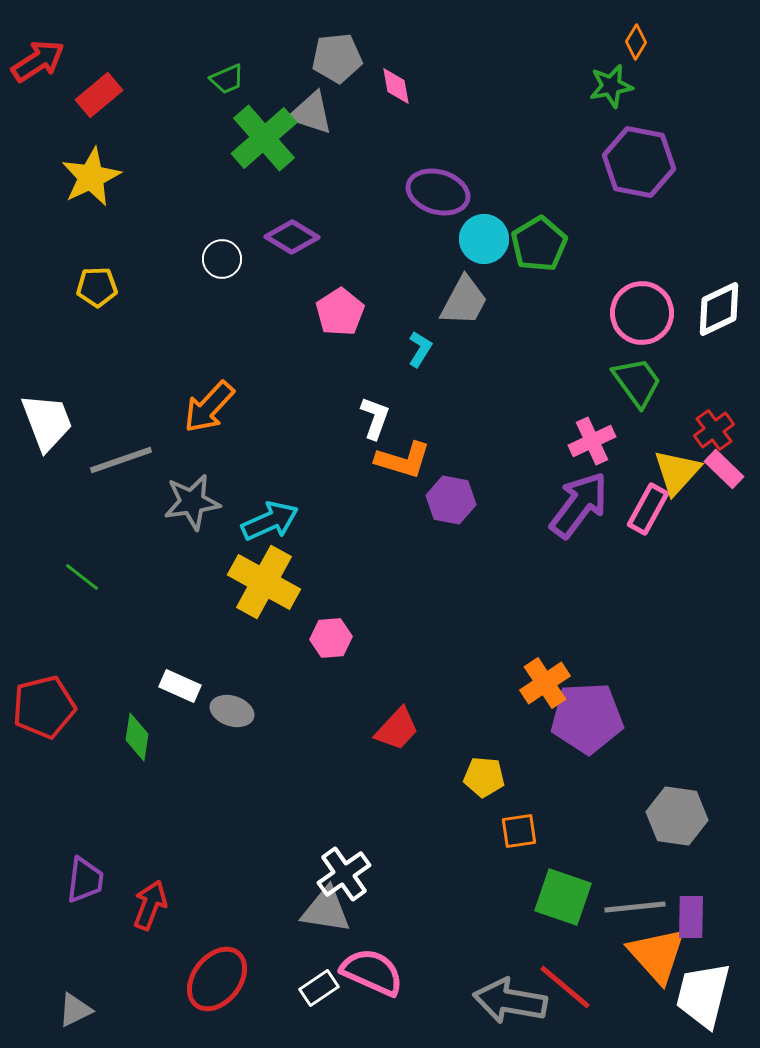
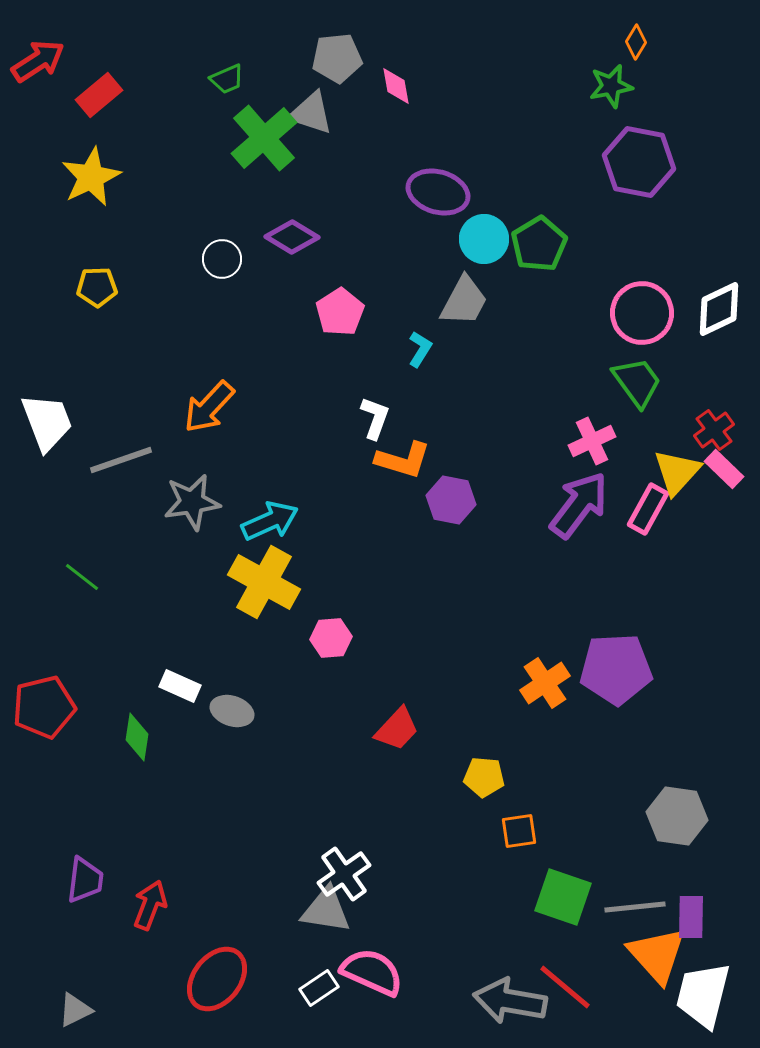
purple pentagon at (587, 718): moved 29 px right, 49 px up
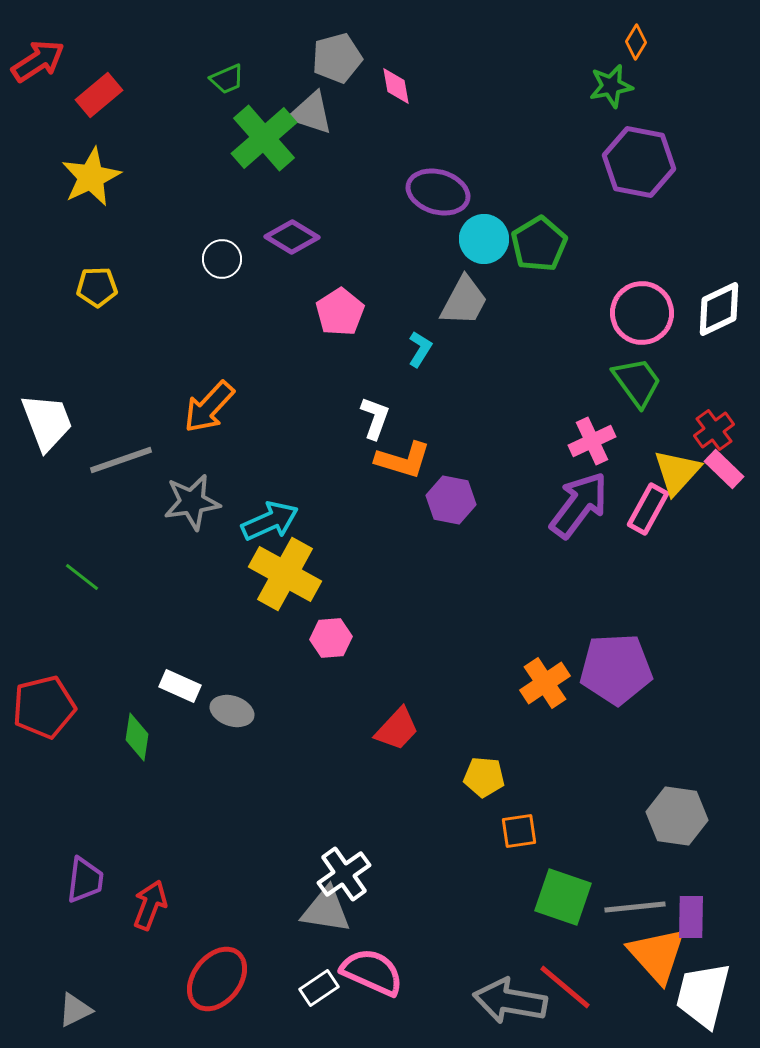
gray pentagon at (337, 58): rotated 9 degrees counterclockwise
yellow cross at (264, 582): moved 21 px right, 8 px up
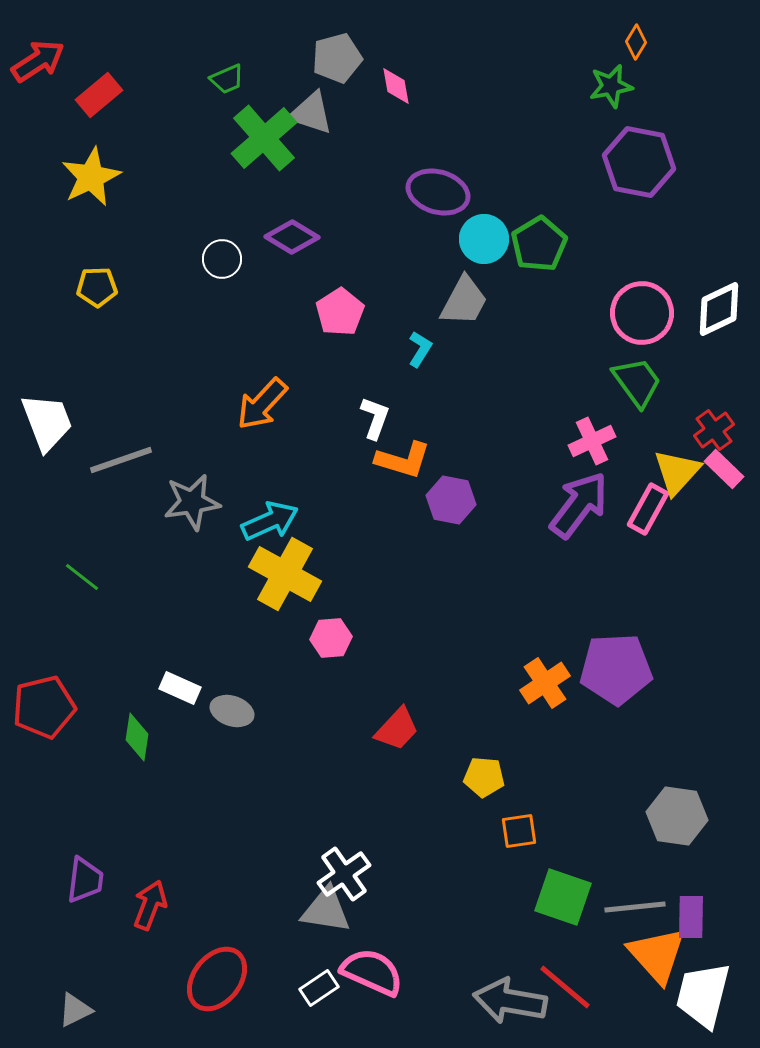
orange arrow at (209, 407): moved 53 px right, 3 px up
white rectangle at (180, 686): moved 2 px down
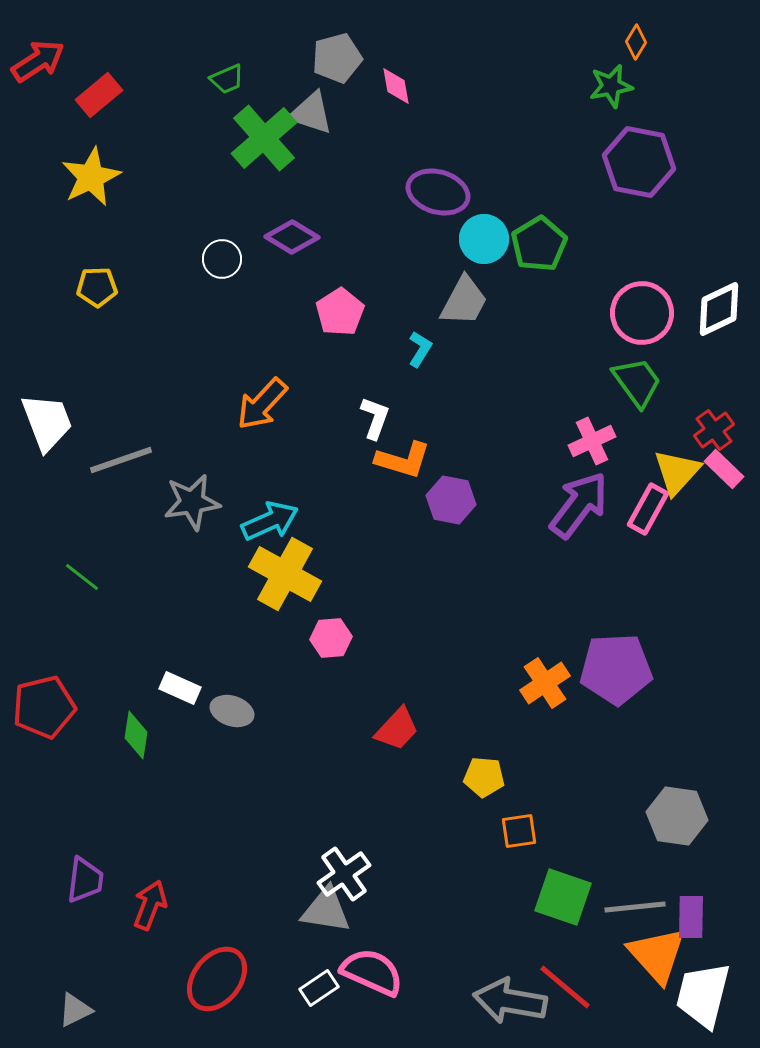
green diamond at (137, 737): moved 1 px left, 2 px up
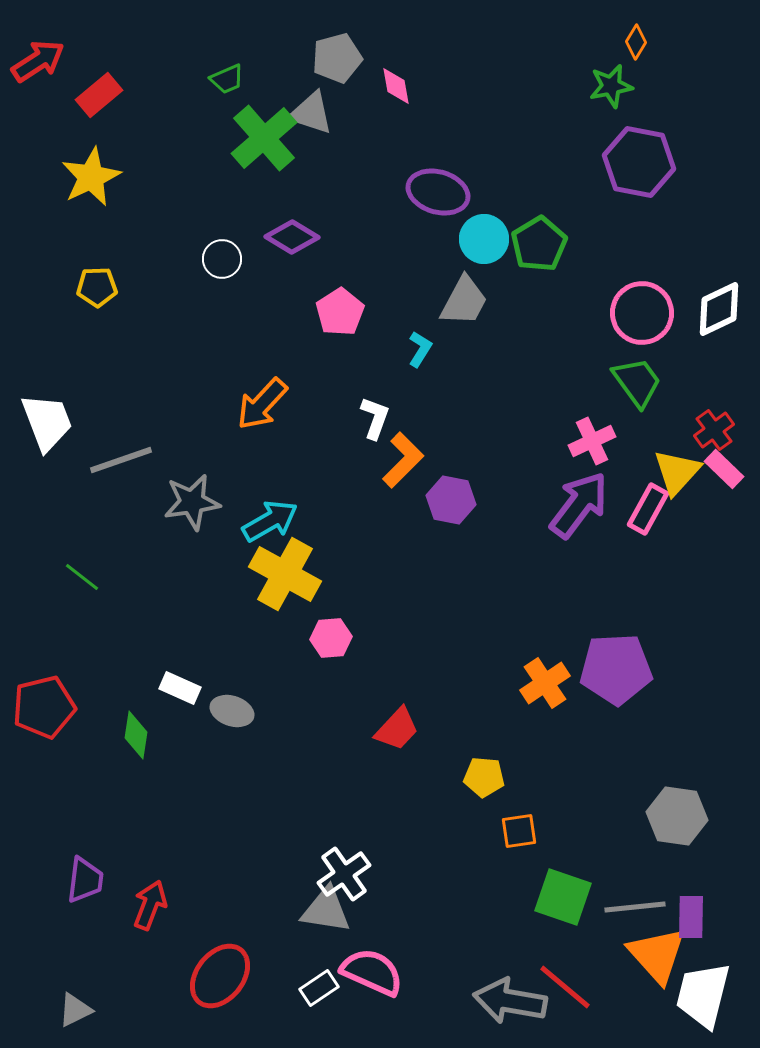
orange L-shape at (403, 460): rotated 62 degrees counterclockwise
cyan arrow at (270, 521): rotated 6 degrees counterclockwise
red ellipse at (217, 979): moved 3 px right, 3 px up
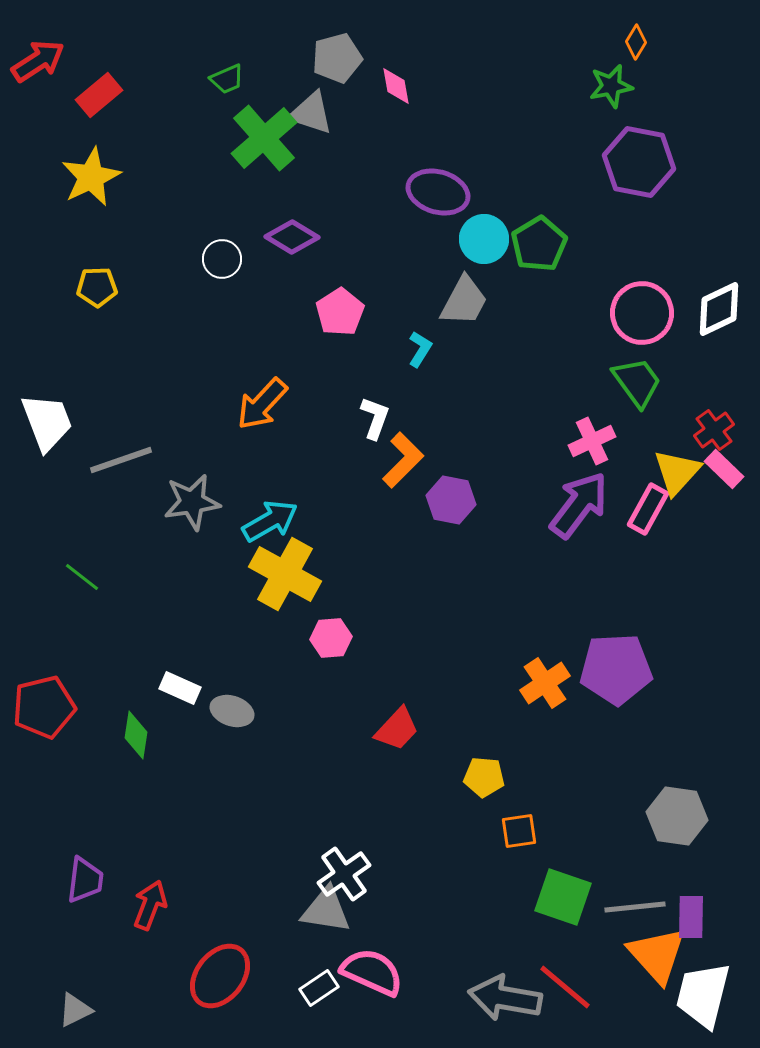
gray arrow at (510, 1001): moved 5 px left, 3 px up
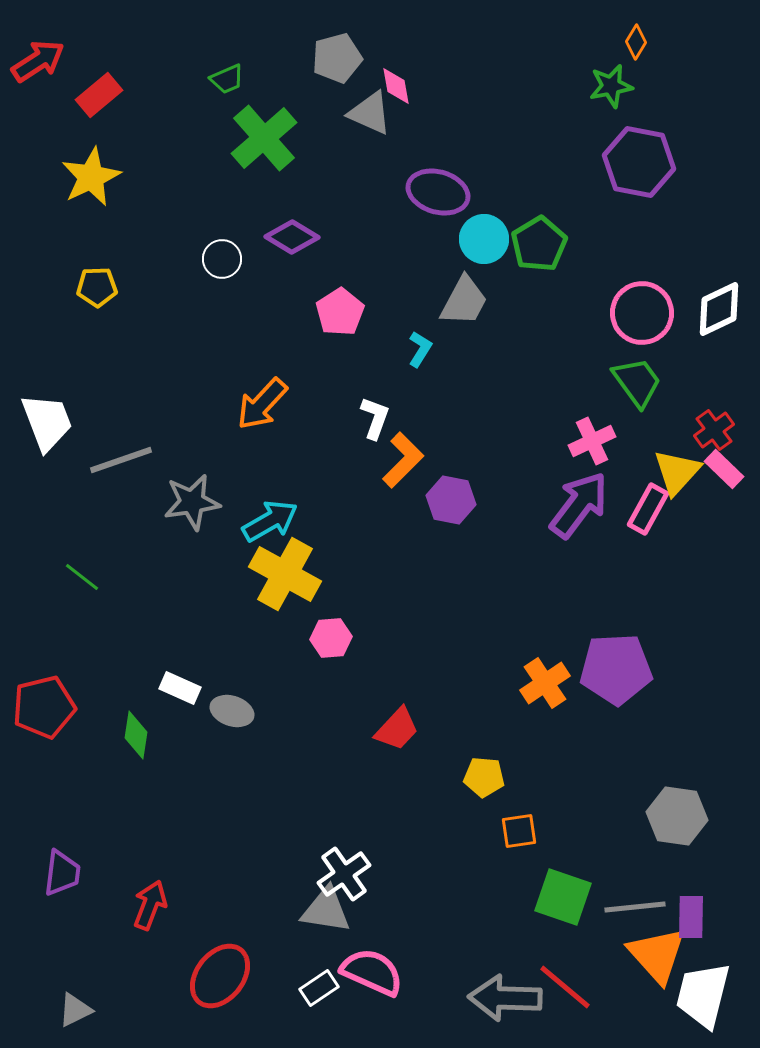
gray triangle at (311, 113): moved 59 px right; rotated 6 degrees clockwise
purple trapezoid at (85, 880): moved 23 px left, 7 px up
gray arrow at (505, 998): rotated 8 degrees counterclockwise
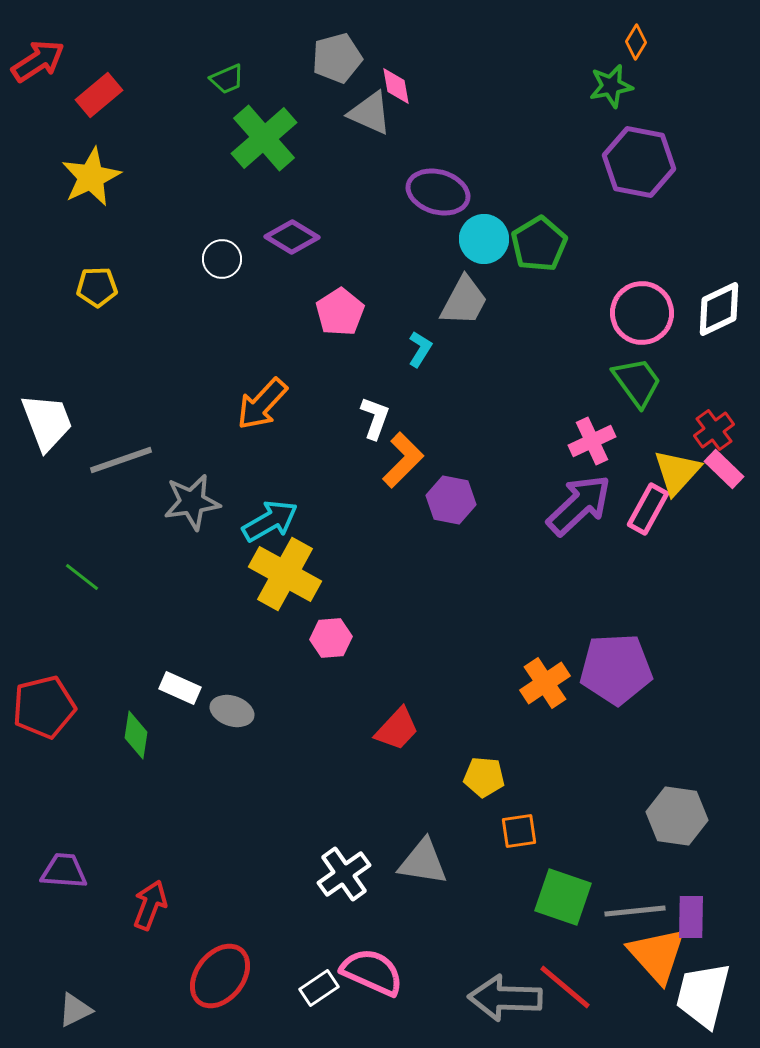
purple arrow at (579, 505): rotated 10 degrees clockwise
purple trapezoid at (62, 873): moved 2 px right, 2 px up; rotated 93 degrees counterclockwise
gray line at (635, 907): moved 4 px down
gray triangle at (326, 910): moved 97 px right, 48 px up
